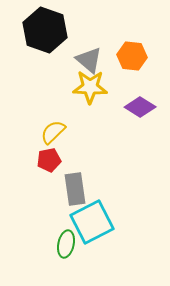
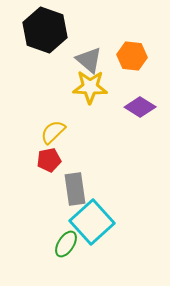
cyan square: rotated 15 degrees counterclockwise
green ellipse: rotated 20 degrees clockwise
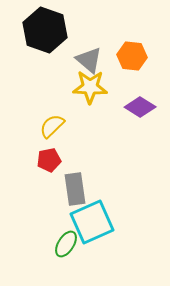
yellow semicircle: moved 1 px left, 6 px up
cyan square: rotated 18 degrees clockwise
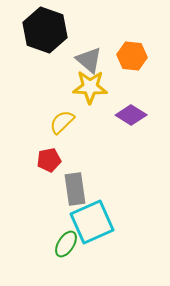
purple diamond: moved 9 px left, 8 px down
yellow semicircle: moved 10 px right, 4 px up
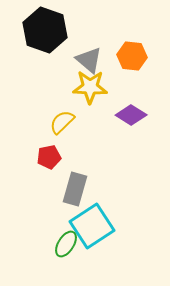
red pentagon: moved 3 px up
gray rectangle: rotated 24 degrees clockwise
cyan square: moved 4 px down; rotated 9 degrees counterclockwise
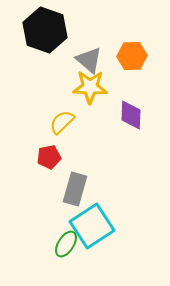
orange hexagon: rotated 8 degrees counterclockwise
purple diamond: rotated 60 degrees clockwise
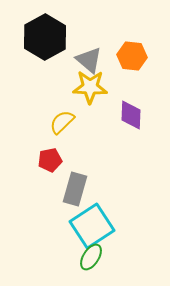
black hexagon: moved 7 px down; rotated 12 degrees clockwise
orange hexagon: rotated 8 degrees clockwise
red pentagon: moved 1 px right, 3 px down
green ellipse: moved 25 px right, 13 px down
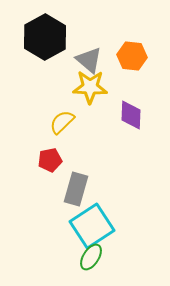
gray rectangle: moved 1 px right
